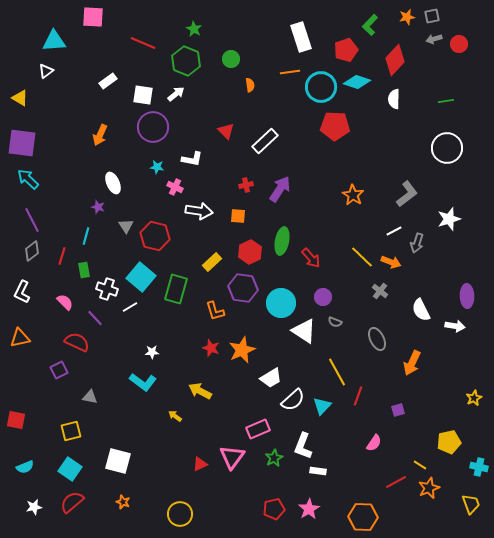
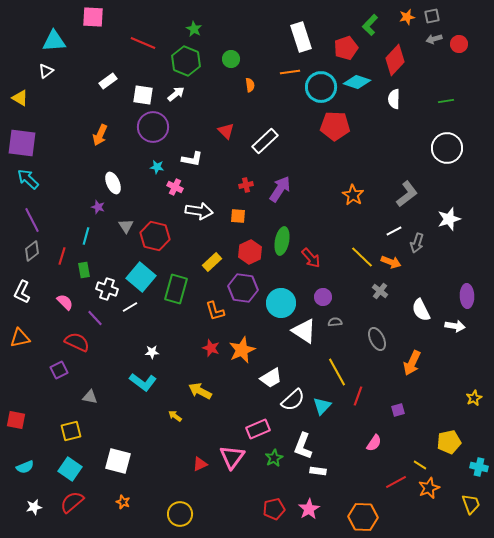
red pentagon at (346, 50): moved 2 px up
gray semicircle at (335, 322): rotated 152 degrees clockwise
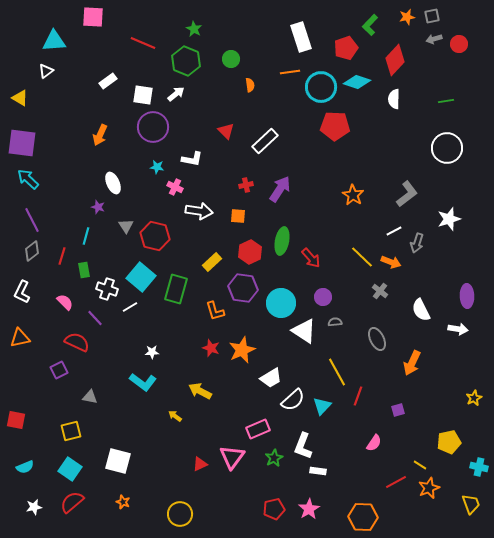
white arrow at (455, 326): moved 3 px right, 3 px down
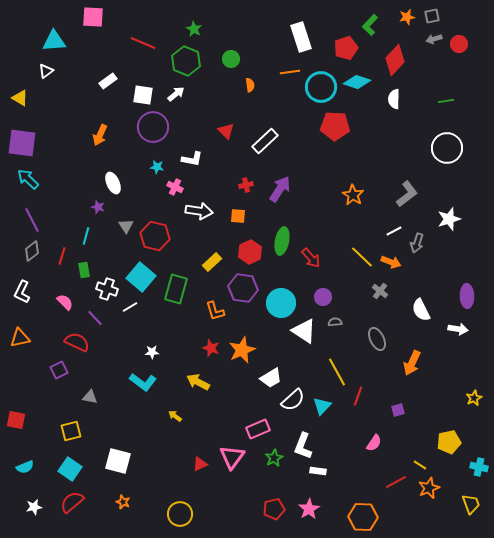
yellow arrow at (200, 391): moved 2 px left, 9 px up
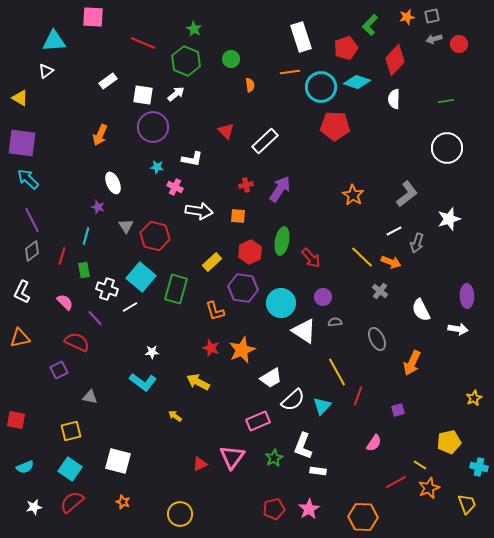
pink rectangle at (258, 429): moved 8 px up
yellow trapezoid at (471, 504): moved 4 px left
